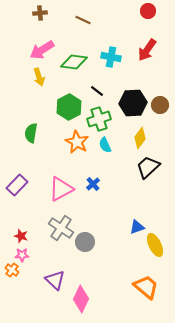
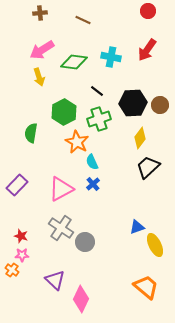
green hexagon: moved 5 px left, 5 px down
cyan semicircle: moved 13 px left, 17 px down
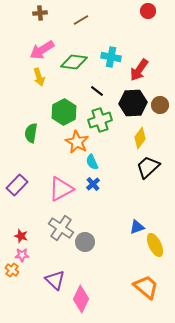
brown line: moved 2 px left; rotated 56 degrees counterclockwise
red arrow: moved 8 px left, 20 px down
green cross: moved 1 px right, 1 px down
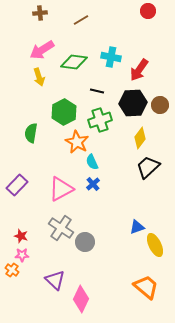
black line: rotated 24 degrees counterclockwise
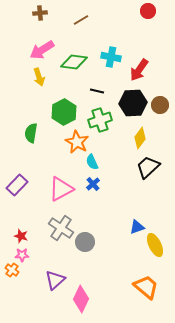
purple triangle: rotated 35 degrees clockwise
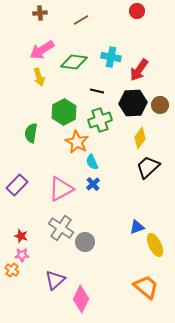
red circle: moved 11 px left
